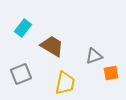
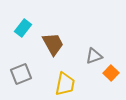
brown trapezoid: moved 1 px right, 2 px up; rotated 30 degrees clockwise
orange square: rotated 35 degrees counterclockwise
yellow trapezoid: moved 1 px down
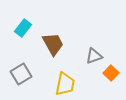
gray square: rotated 10 degrees counterclockwise
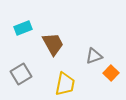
cyan rectangle: rotated 30 degrees clockwise
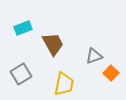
yellow trapezoid: moved 1 px left
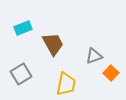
yellow trapezoid: moved 2 px right
